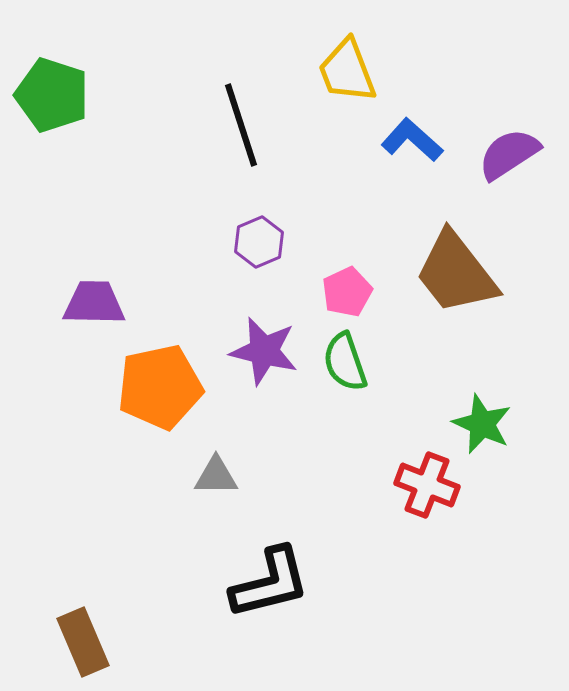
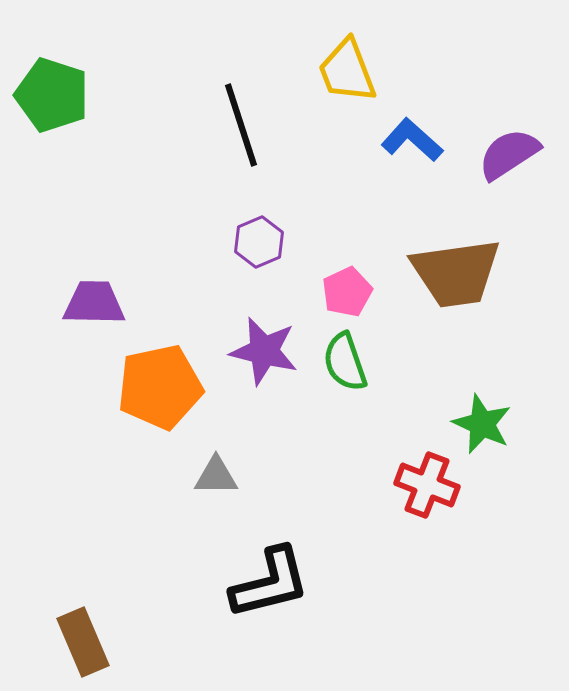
brown trapezoid: rotated 60 degrees counterclockwise
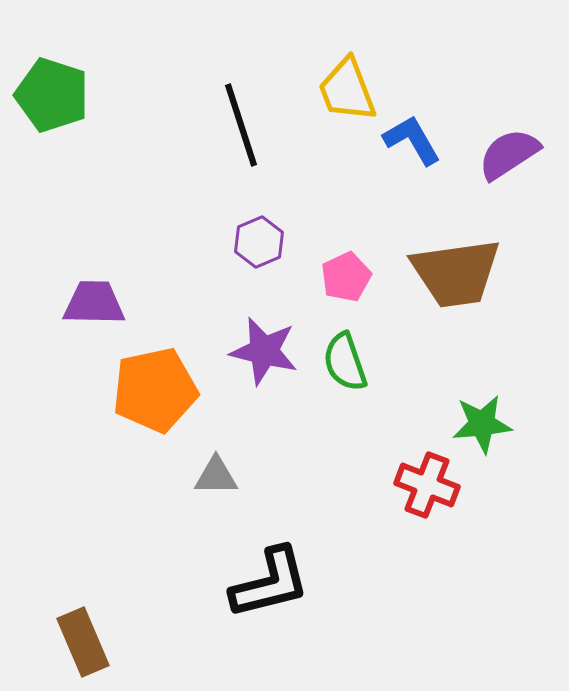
yellow trapezoid: moved 19 px down
blue L-shape: rotated 18 degrees clockwise
pink pentagon: moved 1 px left, 15 px up
orange pentagon: moved 5 px left, 3 px down
green star: rotated 30 degrees counterclockwise
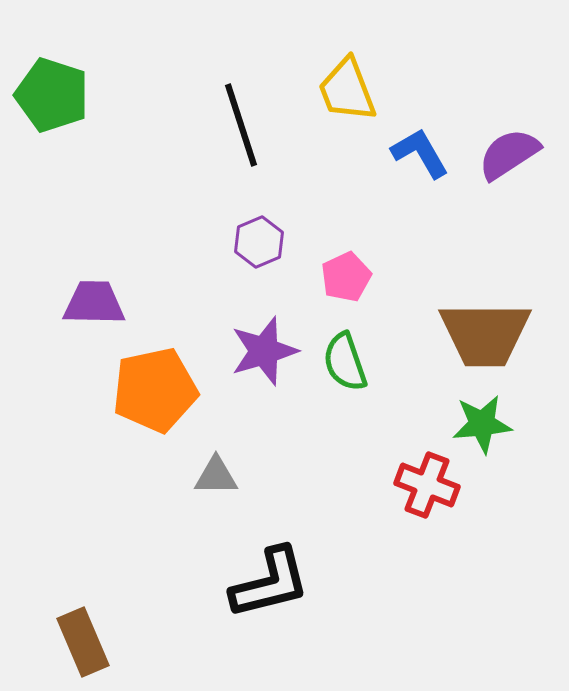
blue L-shape: moved 8 px right, 13 px down
brown trapezoid: moved 29 px right, 61 px down; rotated 8 degrees clockwise
purple star: rotated 30 degrees counterclockwise
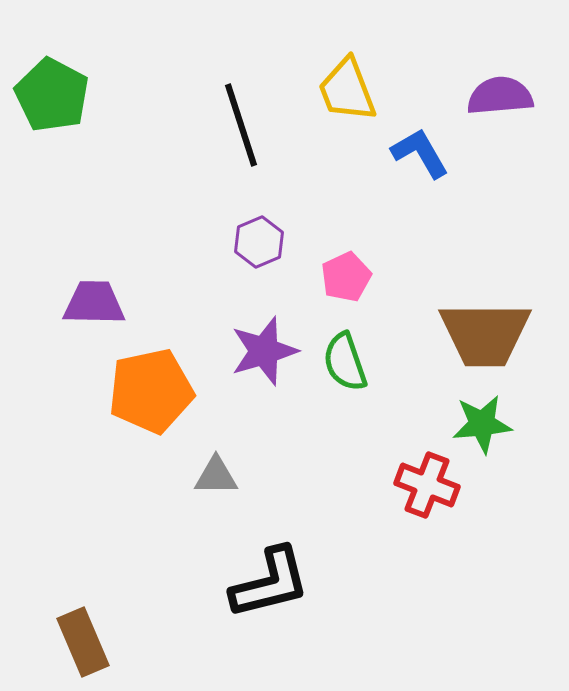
green pentagon: rotated 10 degrees clockwise
purple semicircle: moved 9 px left, 58 px up; rotated 28 degrees clockwise
orange pentagon: moved 4 px left, 1 px down
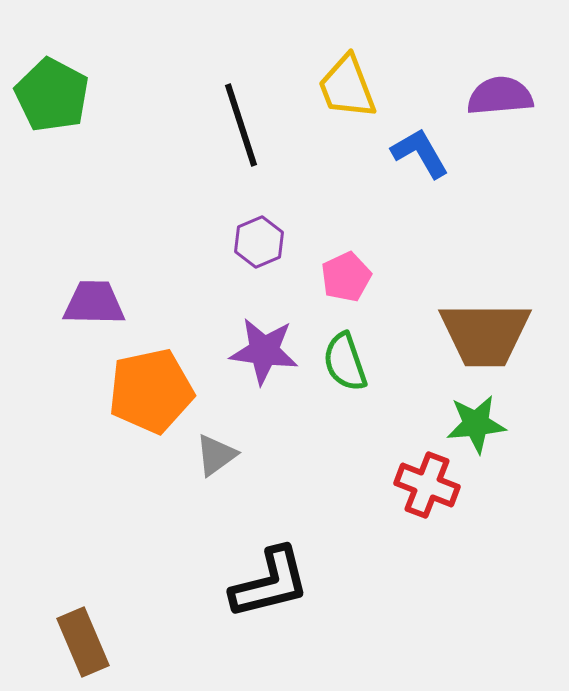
yellow trapezoid: moved 3 px up
purple star: rotated 24 degrees clockwise
green star: moved 6 px left
gray triangle: moved 21 px up; rotated 36 degrees counterclockwise
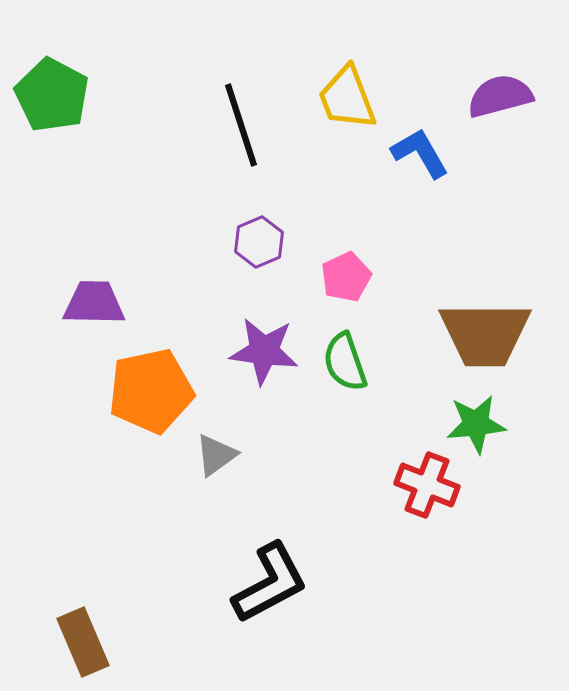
yellow trapezoid: moved 11 px down
purple semicircle: rotated 10 degrees counterclockwise
black L-shape: rotated 14 degrees counterclockwise
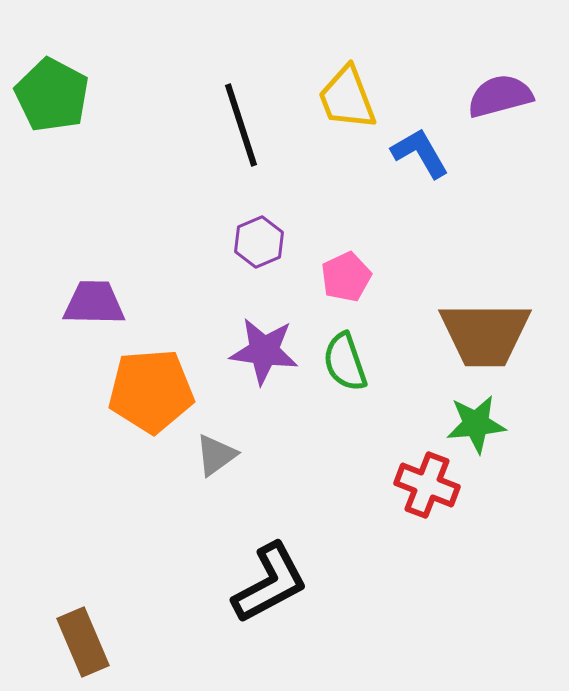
orange pentagon: rotated 8 degrees clockwise
